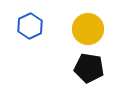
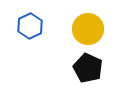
black pentagon: moved 1 px left; rotated 16 degrees clockwise
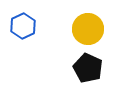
blue hexagon: moved 7 px left
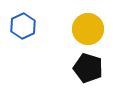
black pentagon: rotated 8 degrees counterclockwise
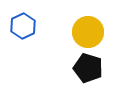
yellow circle: moved 3 px down
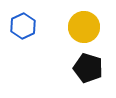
yellow circle: moved 4 px left, 5 px up
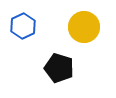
black pentagon: moved 29 px left
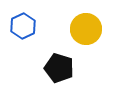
yellow circle: moved 2 px right, 2 px down
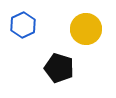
blue hexagon: moved 1 px up
